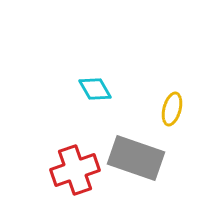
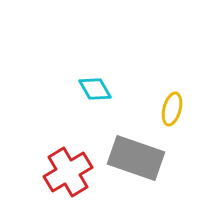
red cross: moved 7 px left, 2 px down; rotated 12 degrees counterclockwise
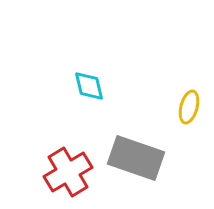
cyan diamond: moved 6 px left, 3 px up; rotated 16 degrees clockwise
yellow ellipse: moved 17 px right, 2 px up
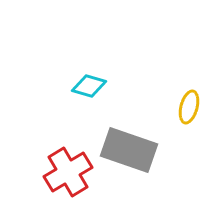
cyan diamond: rotated 60 degrees counterclockwise
gray rectangle: moved 7 px left, 8 px up
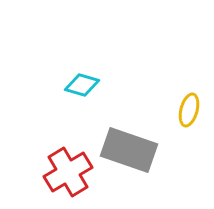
cyan diamond: moved 7 px left, 1 px up
yellow ellipse: moved 3 px down
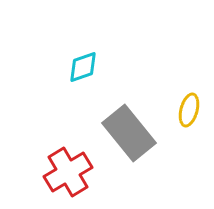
cyan diamond: moved 1 px right, 18 px up; rotated 36 degrees counterclockwise
gray rectangle: moved 17 px up; rotated 32 degrees clockwise
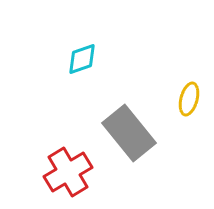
cyan diamond: moved 1 px left, 8 px up
yellow ellipse: moved 11 px up
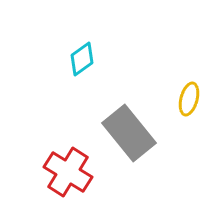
cyan diamond: rotated 16 degrees counterclockwise
red cross: rotated 27 degrees counterclockwise
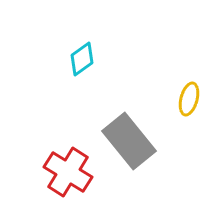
gray rectangle: moved 8 px down
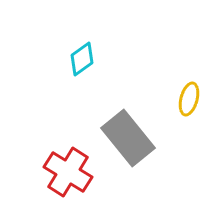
gray rectangle: moved 1 px left, 3 px up
